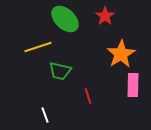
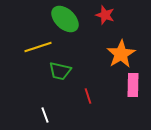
red star: moved 1 px up; rotated 18 degrees counterclockwise
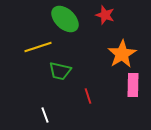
orange star: moved 1 px right
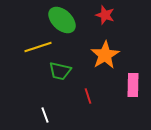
green ellipse: moved 3 px left, 1 px down
orange star: moved 17 px left, 1 px down
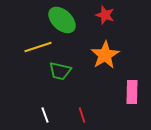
pink rectangle: moved 1 px left, 7 px down
red line: moved 6 px left, 19 px down
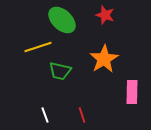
orange star: moved 1 px left, 4 px down
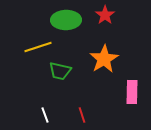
red star: rotated 18 degrees clockwise
green ellipse: moved 4 px right; rotated 44 degrees counterclockwise
